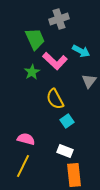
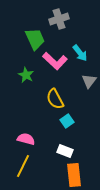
cyan arrow: moved 1 px left, 2 px down; rotated 24 degrees clockwise
green star: moved 6 px left, 3 px down; rotated 14 degrees counterclockwise
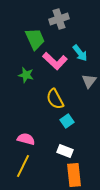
green star: rotated 14 degrees counterclockwise
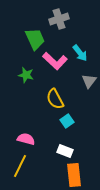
yellow line: moved 3 px left
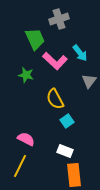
pink semicircle: rotated 12 degrees clockwise
